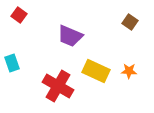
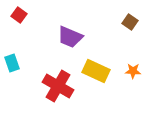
purple trapezoid: moved 1 px down
orange star: moved 4 px right
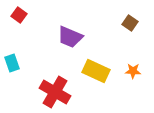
brown square: moved 1 px down
red cross: moved 3 px left, 6 px down
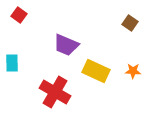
purple trapezoid: moved 4 px left, 8 px down
cyan rectangle: rotated 18 degrees clockwise
